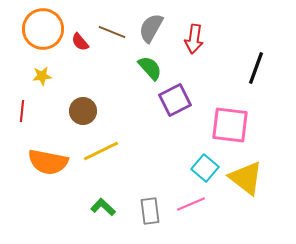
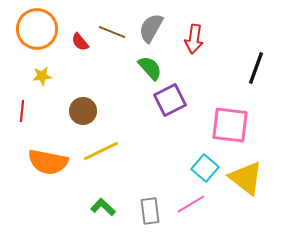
orange circle: moved 6 px left
purple square: moved 5 px left
pink line: rotated 8 degrees counterclockwise
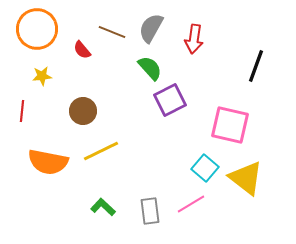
red semicircle: moved 2 px right, 8 px down
black line: moved 2 px up
pink square: rotated 6 degrees clockwise
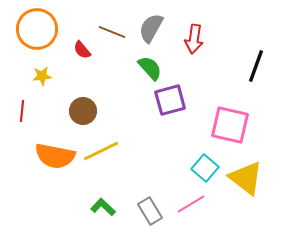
purple square: rotated 12 degrees clockwise
orange semicircle: moved 7 px right, 6 px up
gray rectangle: rotated 24 degrees counterclockwise
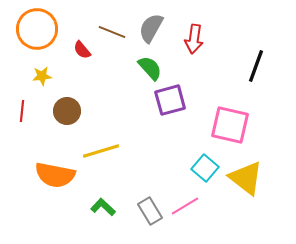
brown circle: moved 16 px left
yellow line: rotated 9 degrees clockwise
orange semicircle: moved 19 px down
pink line: moved 6 px left, 2 px down
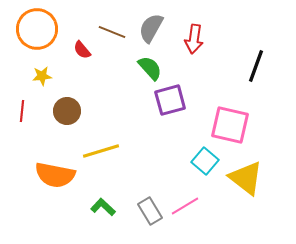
cyan square: moved 7 px up
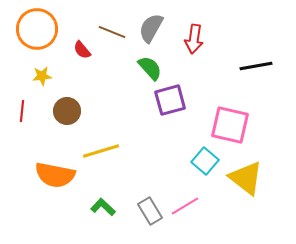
black line: rotated 60 degrees clockwise
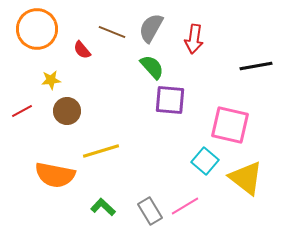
green semicircle: moved 2 px right, 1 px up
yellow star: moved 9 px right, 4 px down
purple square: rotated 20 degrees clockwise
red line: rotated 55 degrees clockwise
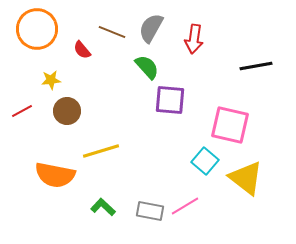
green semicircle: moved 5 px left
gray rectangle: rotated 48 degrees counterclockwise
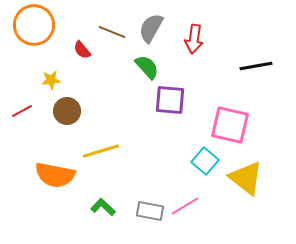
orange circle: moved 3 px left, 4 px up
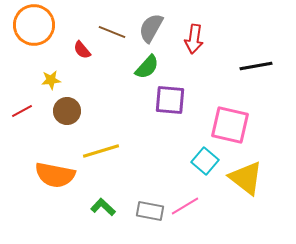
green semicircle: rotated 84 degrees clockwise
